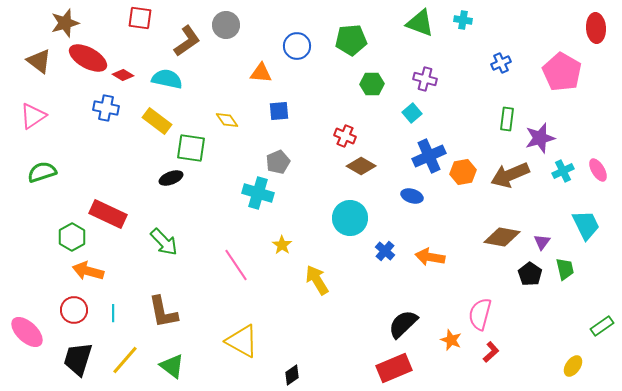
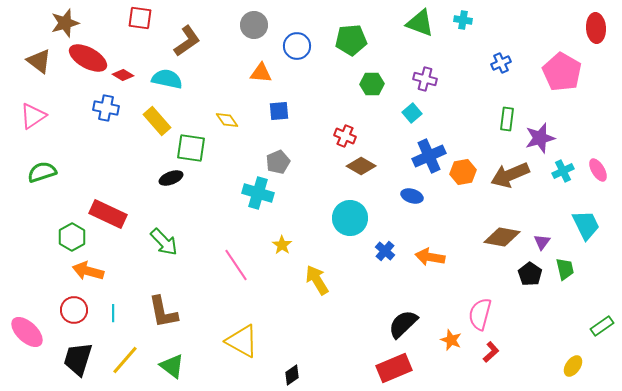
gray circle at (226, 25): moved 28 px right
yellow rectangle at (157, 121): rotated 12 degrees clockwise
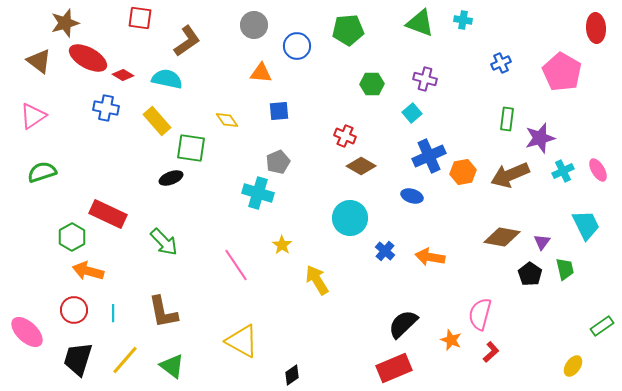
green pentagon at (351, 40): moved 3 px left, 10 px up
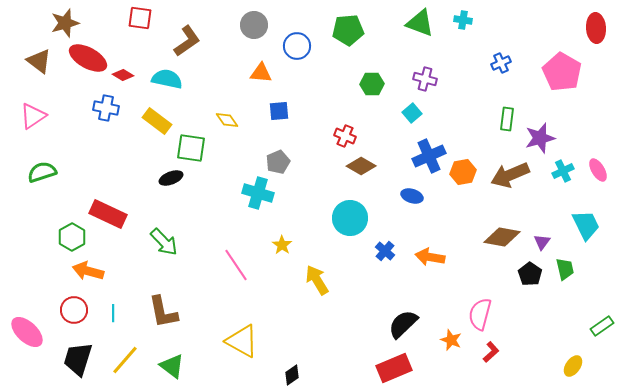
yellow rectangle at (157, 121): rotated 12 degrees counterclockwise
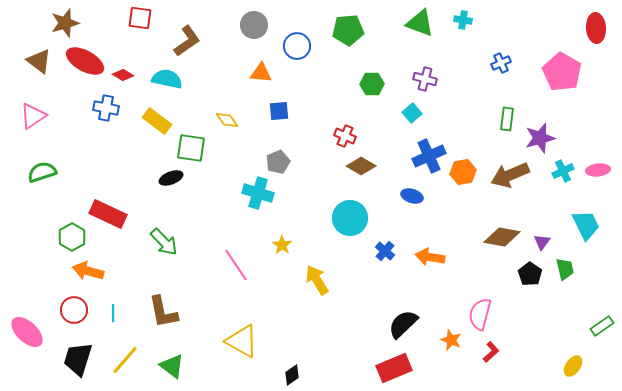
red ellipse at (88, 58): moved 3 px left, 3 px down
pink ellipse at (598, 170): rotated 65 degrees counterclockwise
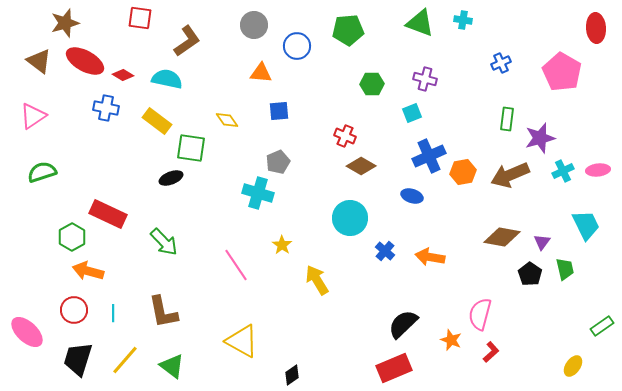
cyan square at (412, 113): rotated 18 degrees clockwise
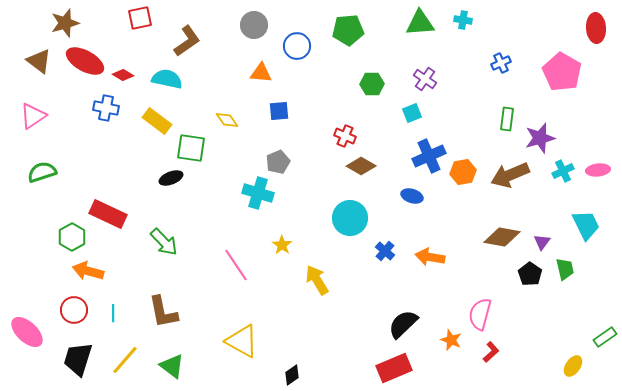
red square at (140, 18): rotated 20 degrees counterclockwise
green triangle at (420, 23): rotated 24 degrees counterclockwise
purple cross at (425, 79): rotated 20 degrees clockwise
green rectangle at (602, 326): moved 3 px right, 11 px down
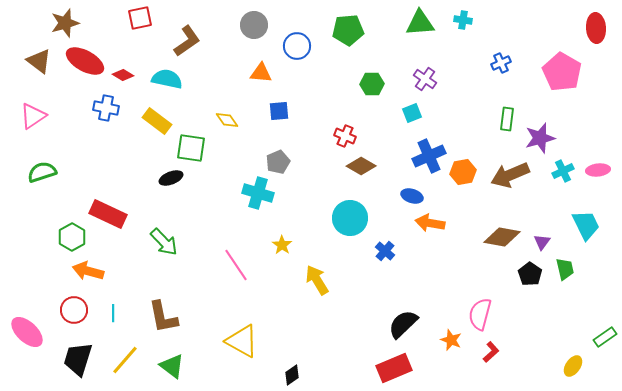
orange arrow at (430, 257): moved 34 px up
brown L-shape at (163, 312): moved 5 px down
